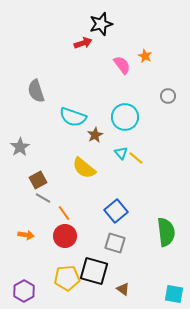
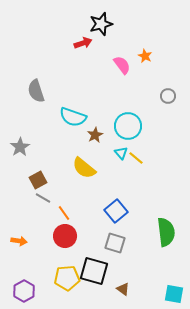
cyan circle: moved 3 px right, 9 px down
orange arrow: moved 7 px left, 6 px down
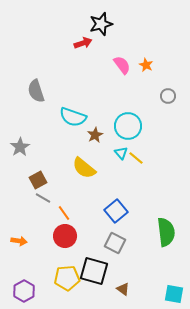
orange star: moved 1 px right, 9 px down
gray square: rotated 10 degrees clockwise
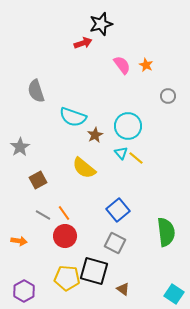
gray line: moved 17 px down
blue square: moved 2 px right, 1 px up
yellow pentagon: rotated 10 degrees clockwise
cyan square: rotated 24 degrees clockwise
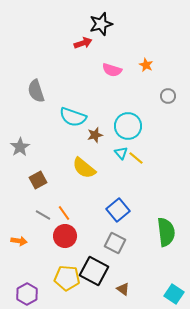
pink semicircle: moved 10 px left, 5 px down; rotated 144 degrees clockwise
brown star: rotated 14 degrees clockwise
black square: rotated 12 degrees clockwise
purple hexagon: moved 3 px right, 3 px down
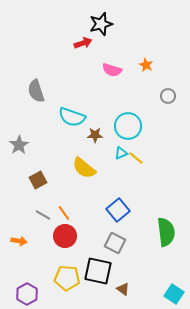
cyan semicircle: moved 1 px left
brown star: rotated 14 degrees clockwise
gray star: moved 1 px left, 2 px up
cyan triangle: rotated 48 degrees clockwise
black square: moved 4 px right; rotated 16 degrees counterclockwise
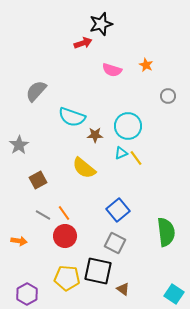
gray semicircle: rotated 60 degrees clockwise
yellow line: rotated 14 degrees clockwise
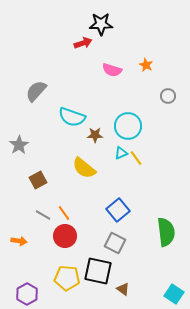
black star: rotated 15 degrees clockwise
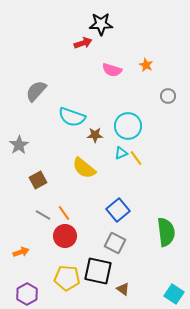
orange arrow: moved 2 px right, 11 px down; rotated 28 degrees counterclockwise
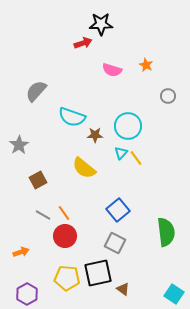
cyan triangle: rotated 24 degrees counterclockwise
black square: moved 2 px down; rotated 24 degrees counterclockwise
